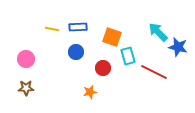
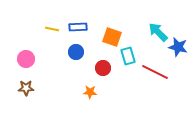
red line: moved 1 px right
orange star: rotated 16 degrees clockwise
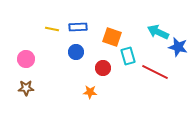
cyan arrow: rotated 20 degrees counterclockwise
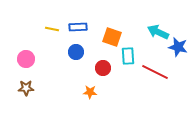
cyan rectangle: rotated 12 degrees clockwise
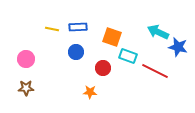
cyan rectangle: rotated 66 degrees counterclockwise
red line: moved 1 px up
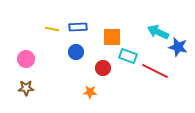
orange square: rotated 18 degrees counterclockwise
